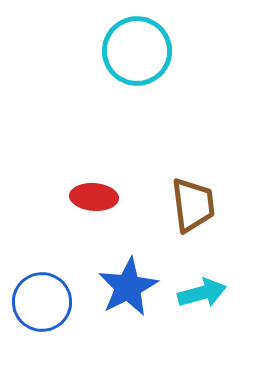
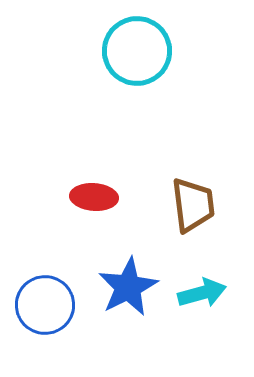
blue circle: moved 3 px right, 3 px down
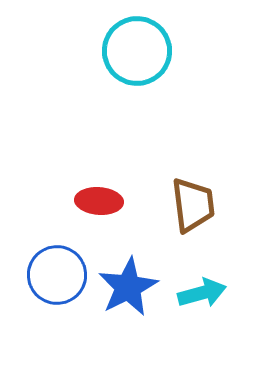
red ellipse: moved 5 px right, 4 px down
blue circle: moved 12 px right, 30 px up
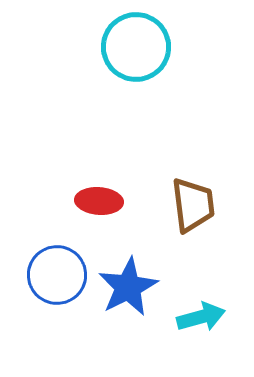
cyan circle: moved 1 px left, 4 px up
cyan arrow: moved 1 px left, 24 px down
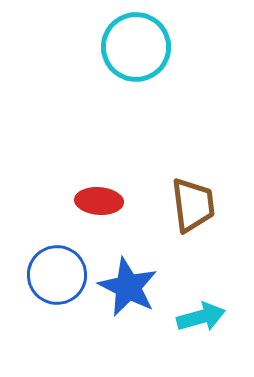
blue star: rotated 18 degrees counterclockwise
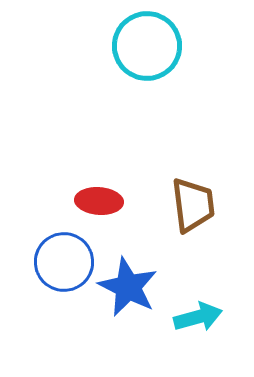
cyan circle: moved 11 px right, 1 px up
blue circle: moved 7 px right, 13 px up
cyan arrow: moved 3 px left
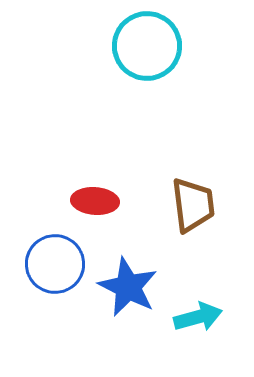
red ellipse: moved 4 px left
blue circle: moved 9 px left, 2 px down
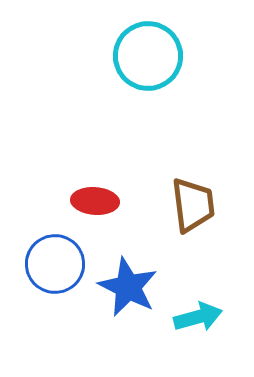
cyan circle: moved 1 px right, 10 px down
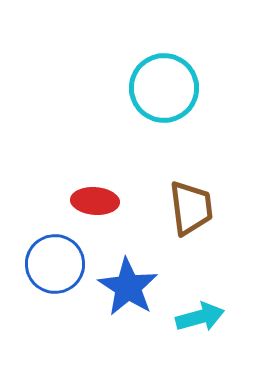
cyan circle: moved 16 px right, 32 px down
brown trapezoid: moved 2 px left, 3 px down
blue star: rotated 6 degrees clockwise
cyan arrow: moved 2 px right
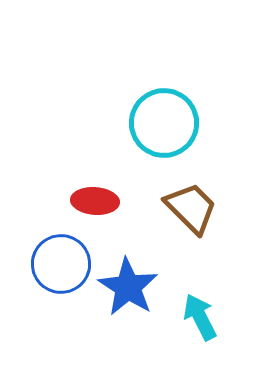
cyan circle: moved 35 px down
brown trapezoid: rotated 38 degrees counterclockwise
blue circle: moved 6 px right
cyan arrow: rotated 102 degrees counterclockwise
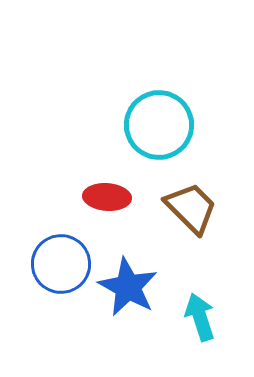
cyan circle: moved 5 px left, 2 px down
red ellipse: moved 12 px right, 4 px up
blue star: rotated 4 degrees counterclockwise
cyan arrow: rotated 9 degrees clockwise
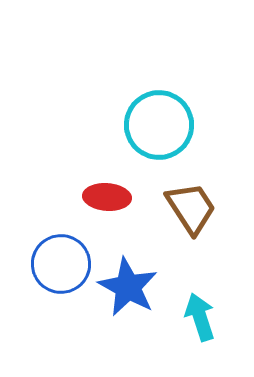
brown trapezoid: rotated 12 degrees clockwise
